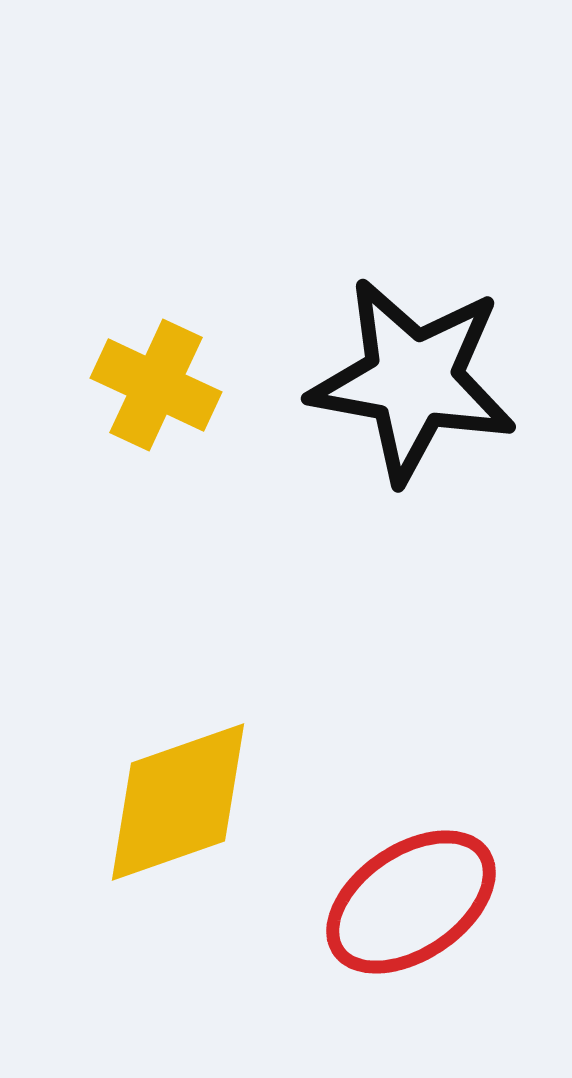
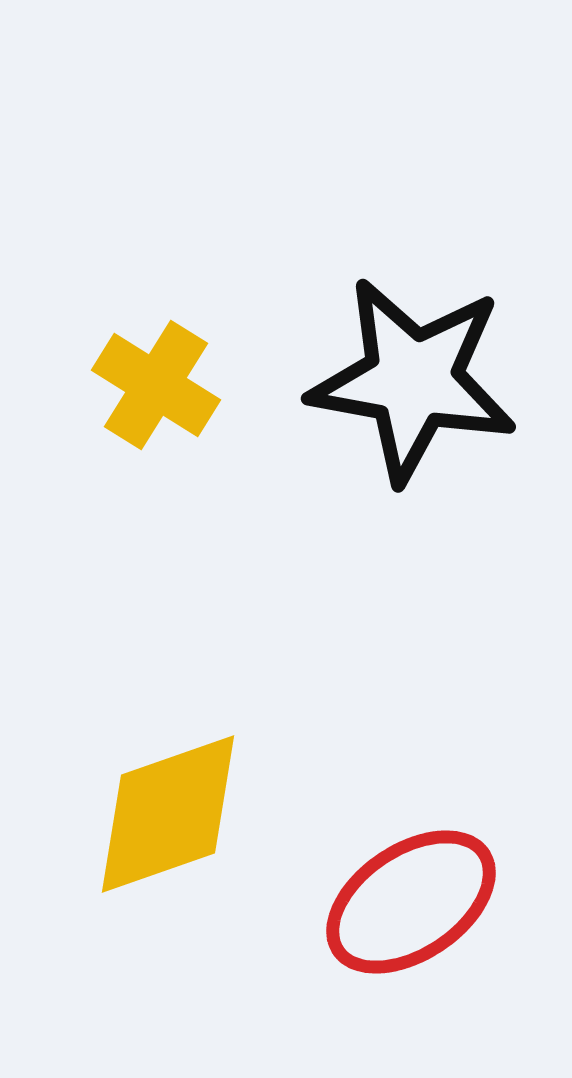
yellow cross: rotated 7 degrees clockwise
yellow diamond: moved 10 px left, 12 px down
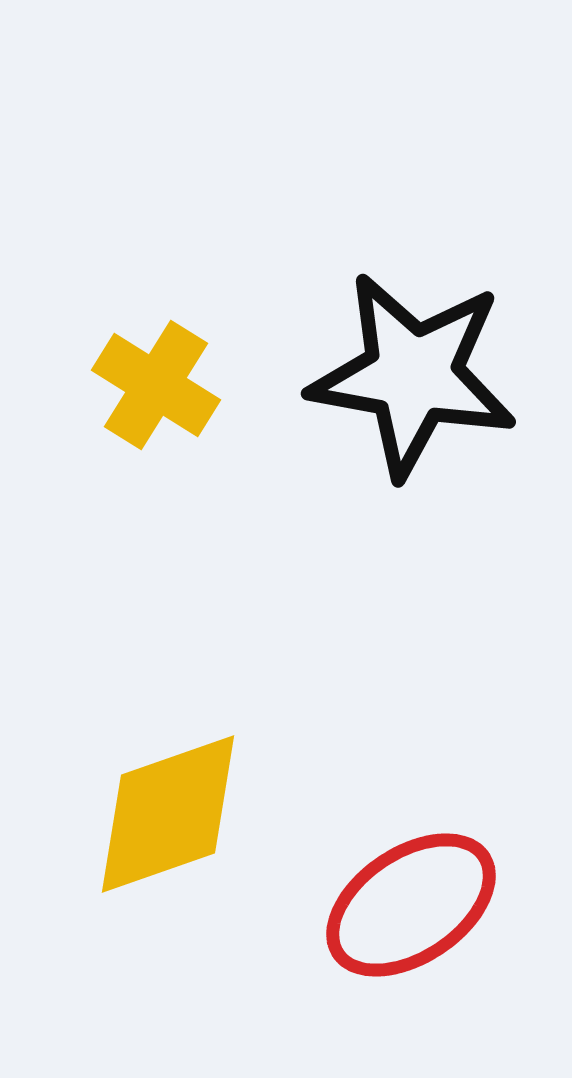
black star: moved 5 px up
red ellipse: moved 3 px down
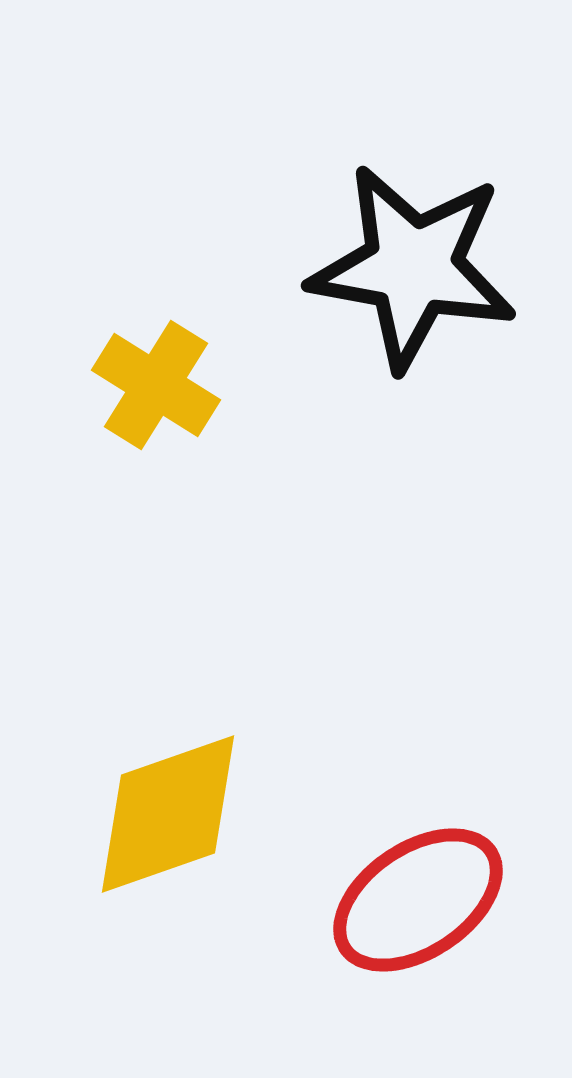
black star: moved 108 px up
red ellipse: moved 7 px right, 5 px up
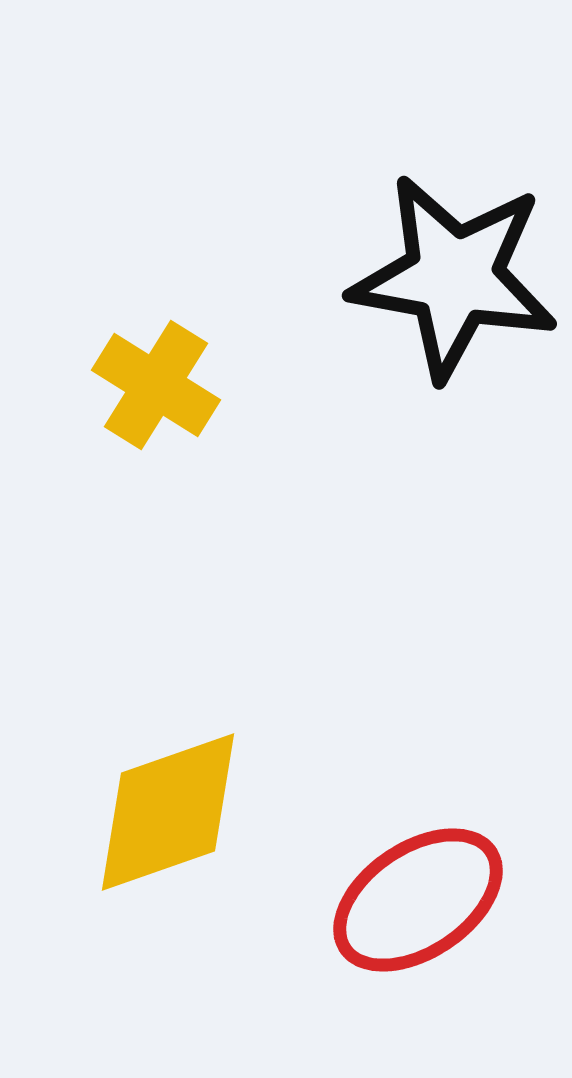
black star: moved 41 px right, 10 px down
yellow diamond: moved 2 px up
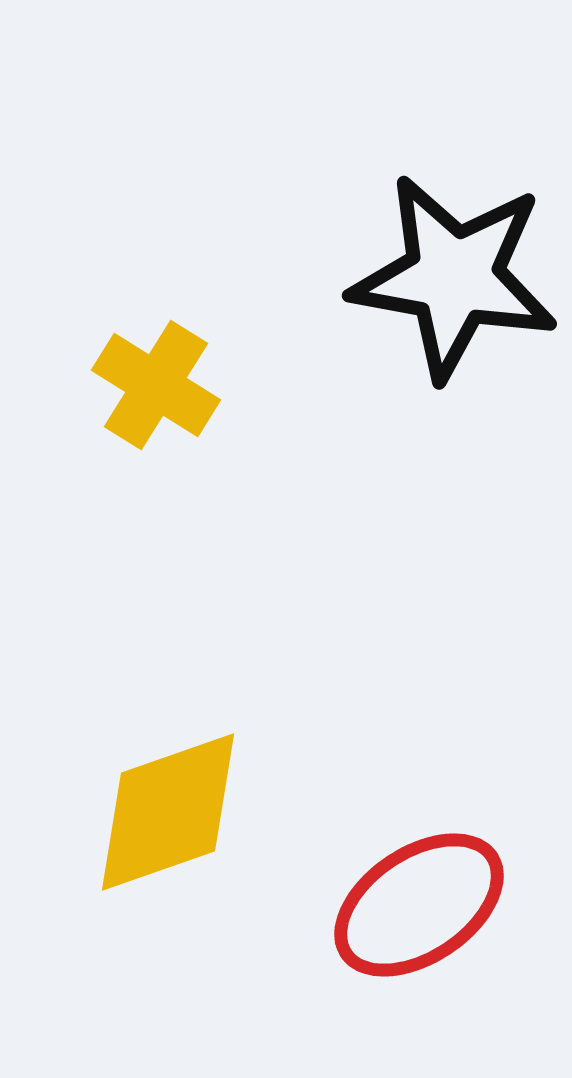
red ellipse: moved 1 px right, 5 px down
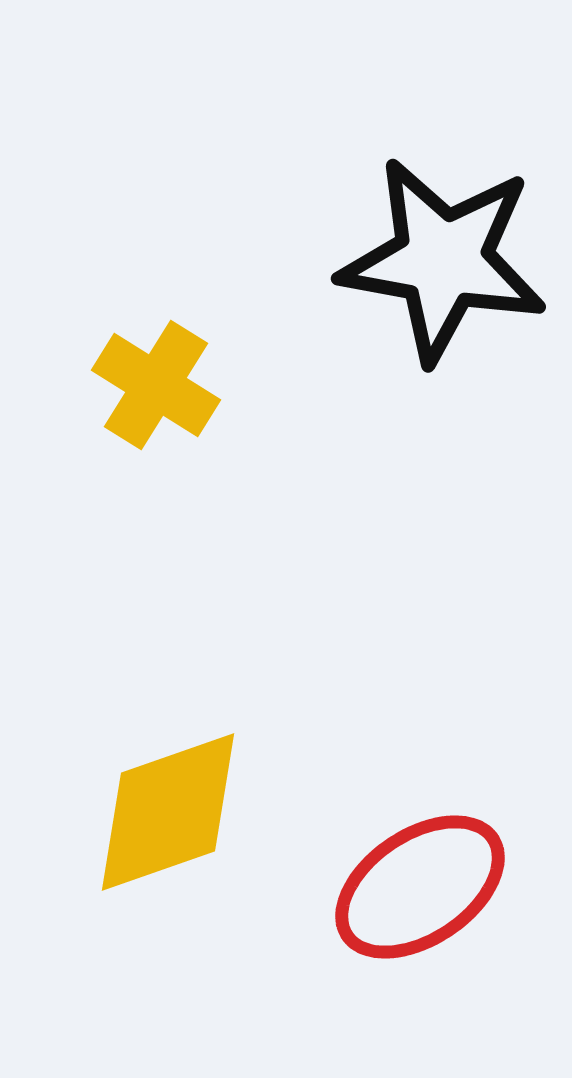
black star: moved 11 px left, 17 px up
red ellipse: moved 1 px right, 18 px up
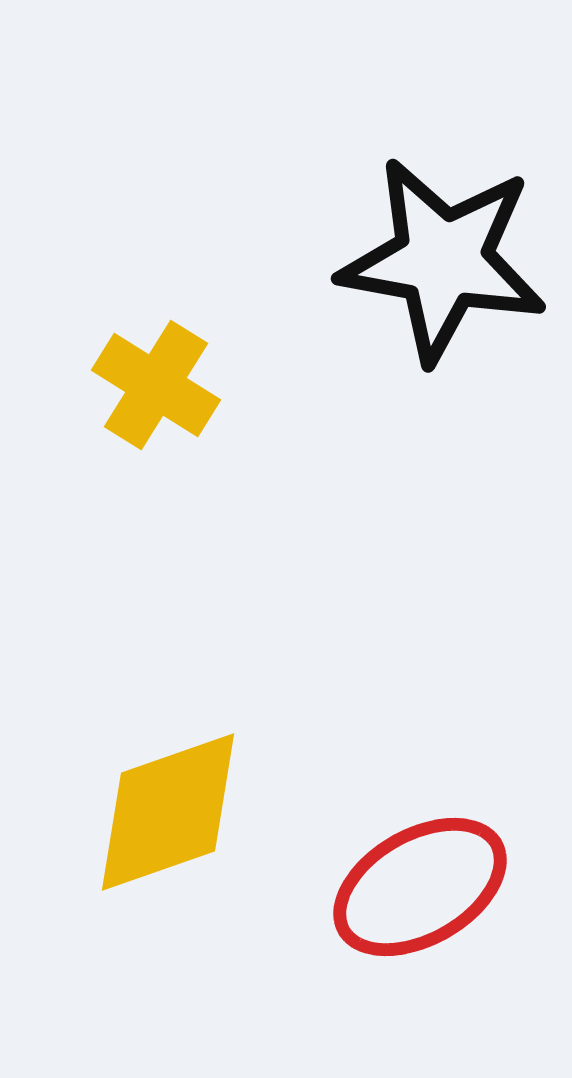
red ellipse: rotated 4 degrees clockwise
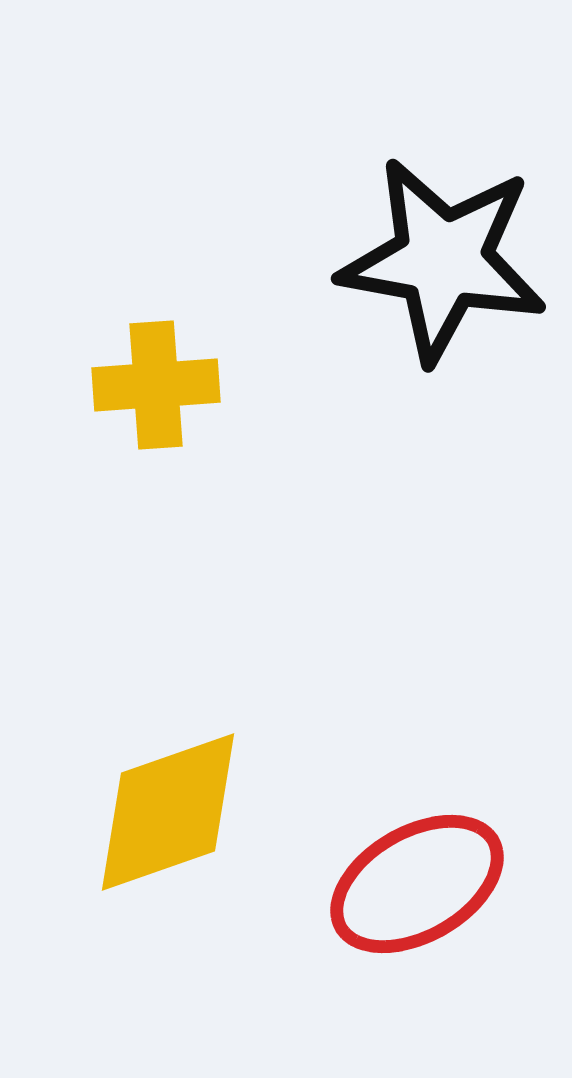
yellow cross: rotated 36 degrees counterclockwise
red ellipse: moved 3 px left, 3 px up
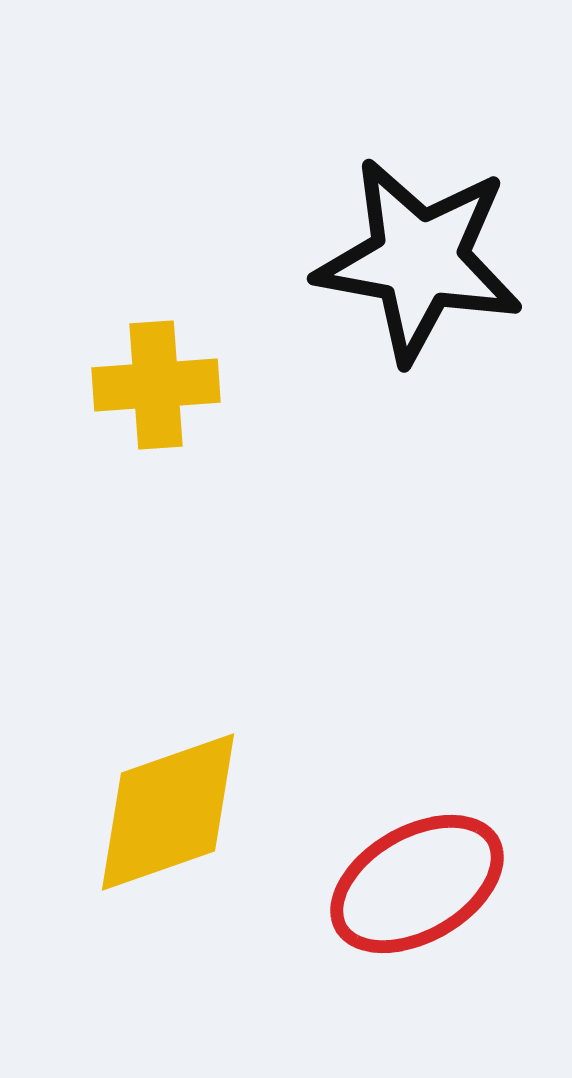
black star: moved 24 px left
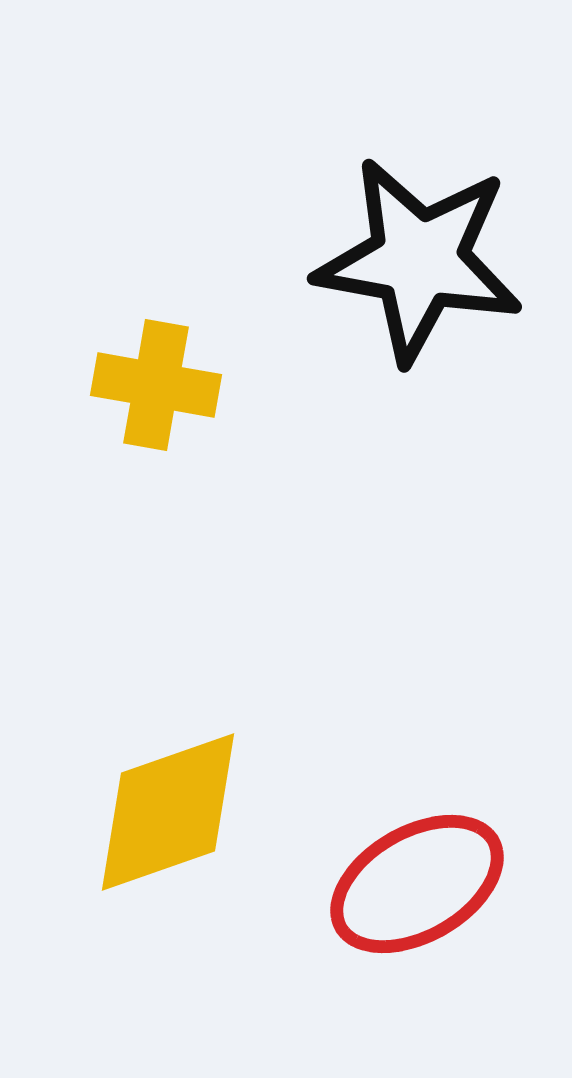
yellow cross: rotated 14 degrees clockwise
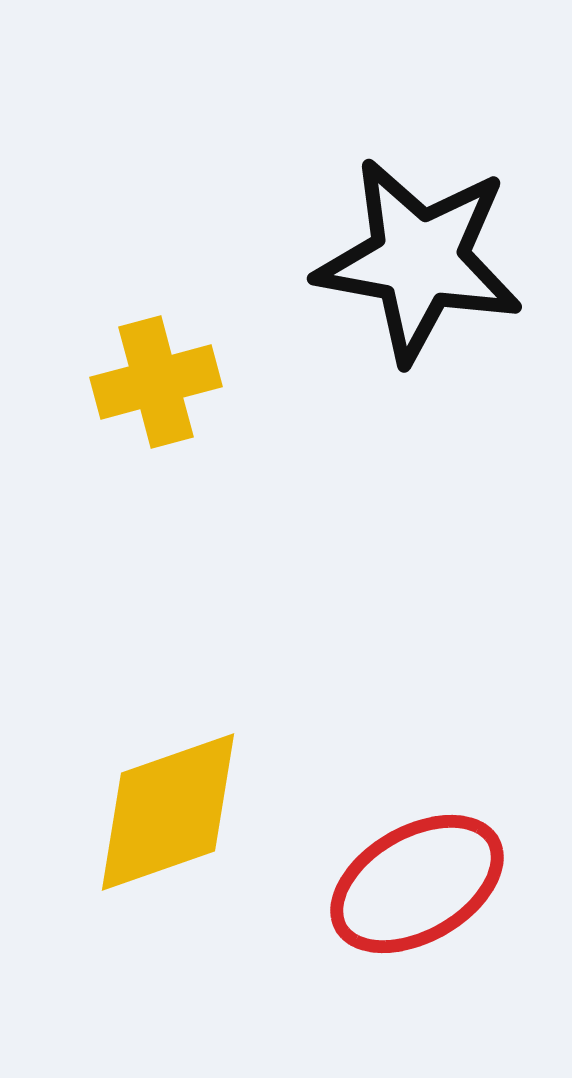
yellow cross: moved 3 px up; rotated 25 degrees counterclockwise
